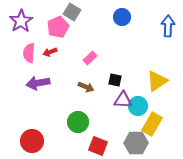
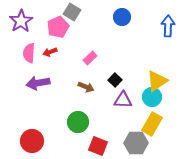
black square: rotated 32 degrees clockwise
cyan circle: moved 14 px right, 9 px up
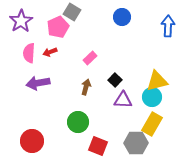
yellow triangle: rotated 20 degrees clockwise
brown arrow: rotated 98 degrees counterclockwise
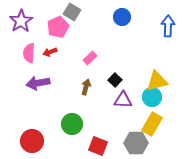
green circle: moved 6 px left, 2 px down
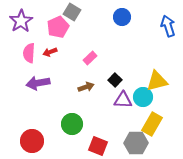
blue arrow: rotated 20 degrees counterclockwise
brown arrow: rotated 56 degrees clockwise
cyan circle: moved 9 px left
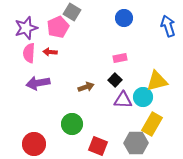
blue circle: moved 2 px right, 1 px down
purple star: moved 5 px right, 7 px down; rotated 15 degrees clockwise
red arrow: rotated 24 degrees clockwise
pink rectangle: moved 30 px right; rotated 32 degrees clockwise
red circle: moved 2 px right, 3 px down
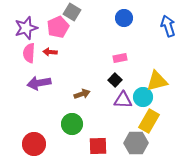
purple arrow: moved 1 px right
brown arrow: moved 4 px left, 7 px down
yellow rectangle: moved 3 px left, 3 px up
red square: rotated 24 degrees counterclockwise
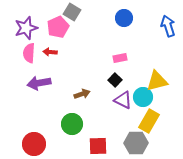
purple triangle: rotated 24 degrees clockwise
